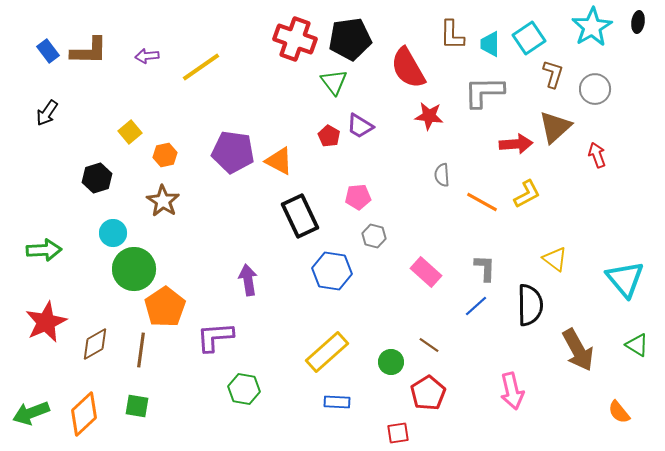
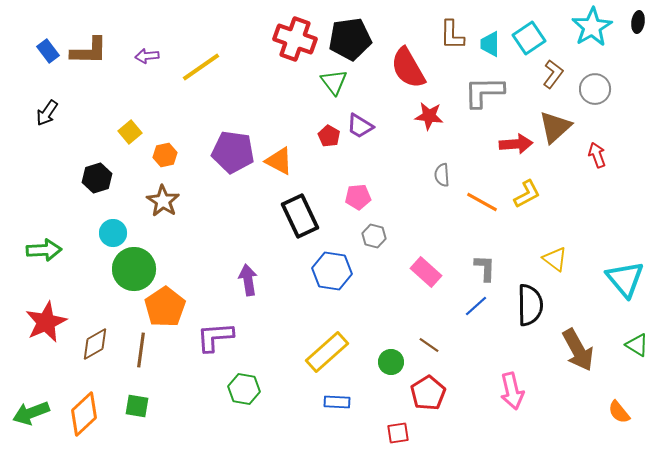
brown L-shape at (553, 74): rotated 20 degrees clockwise
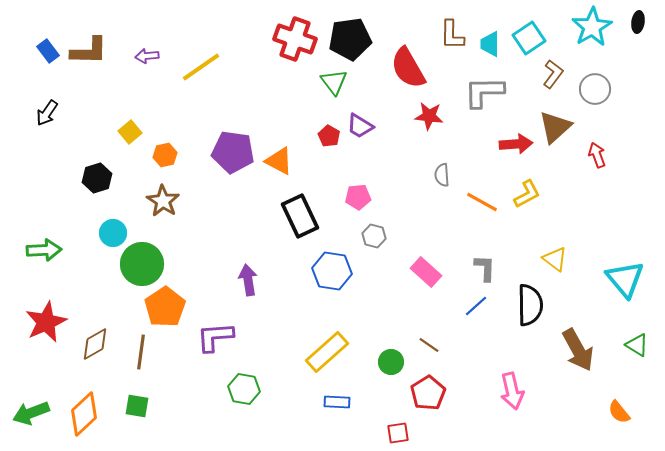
green circle at (134, 269): moved 8 px right, 5 px up
brown line at (141, 350): moved 2 px down
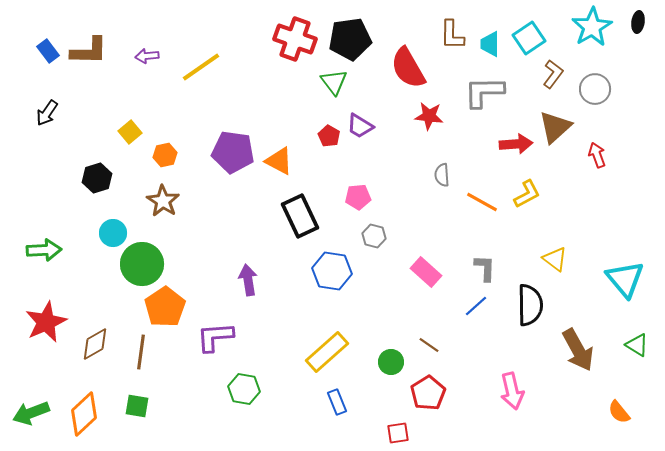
blue rectangle at (337, 402): rotated 65 degrees clockwise
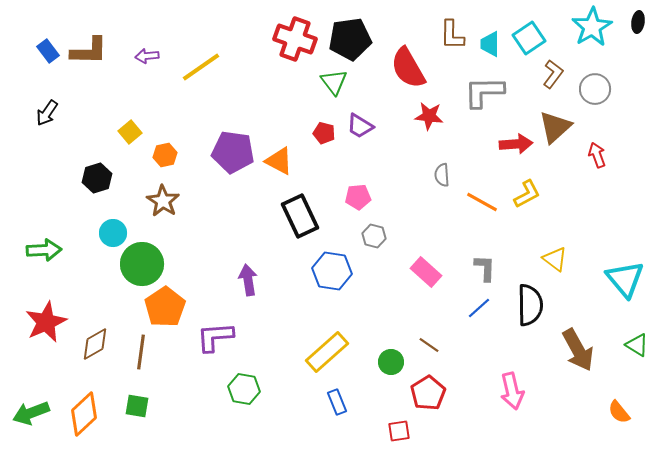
red pentagon at (329, 136): moved 5 px left, 3 px up; rotated 15 degrees counterclockwise
blue line at (476, 306): moved 3 px right, 2 px down
red square at (398, 433): moved 1 px right, 2 px up
